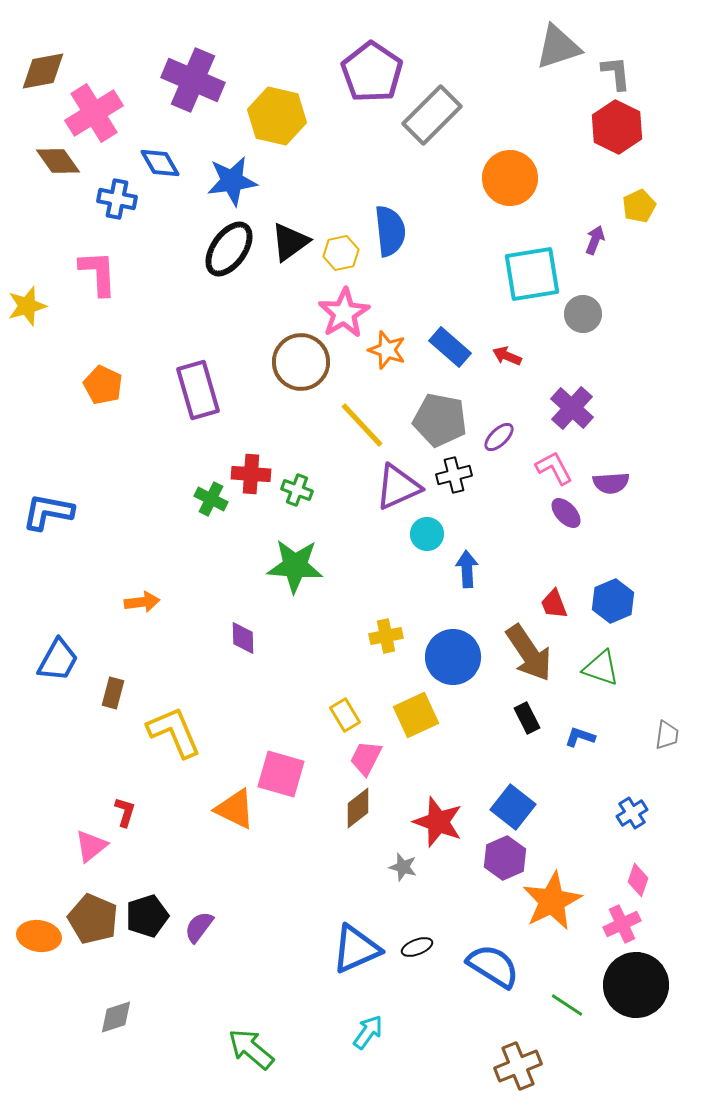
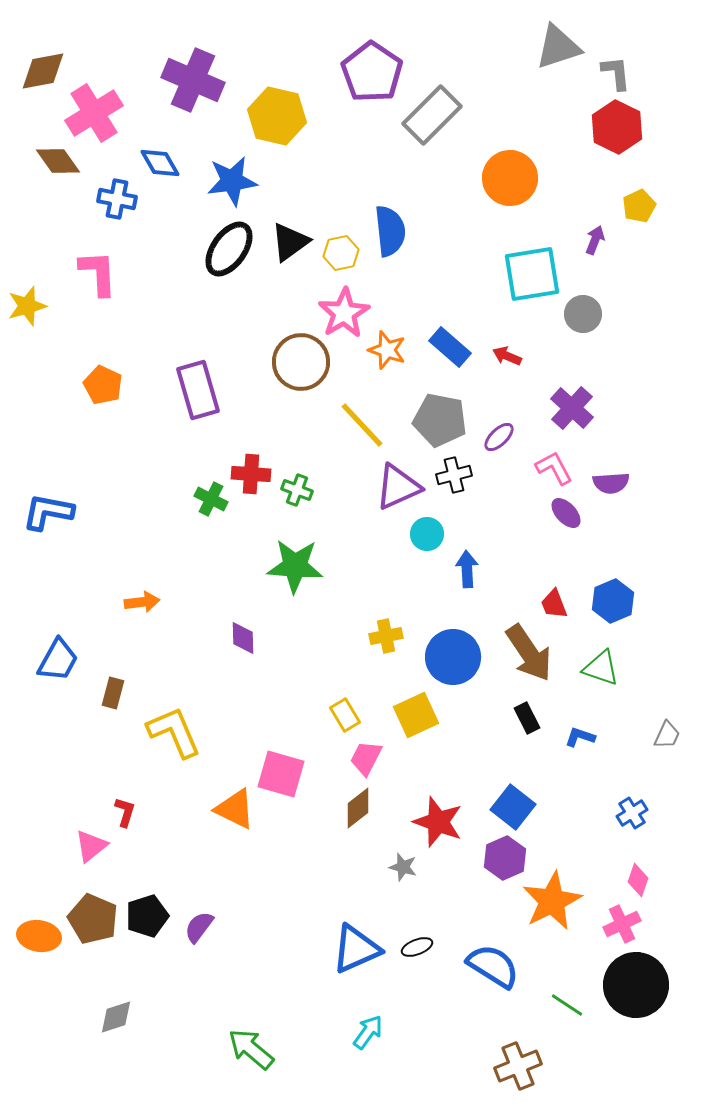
gray trapezoid at (667, 735): rotated 16 degrees clockwise
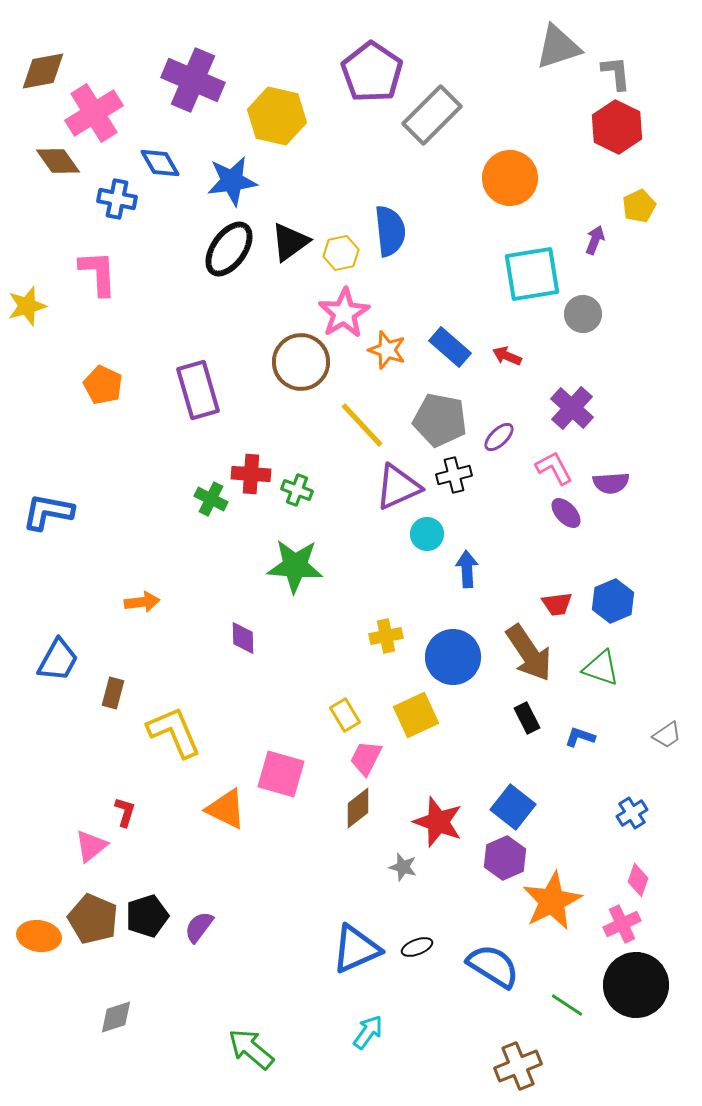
red trapezoid at (554, 604): moved 3 px right; rotated 76 degrees counterclockwise
gray trapezoid at (667, 735): rotated 32 degrees clockwise
orange triangle at (235, 809): moved 9 px left
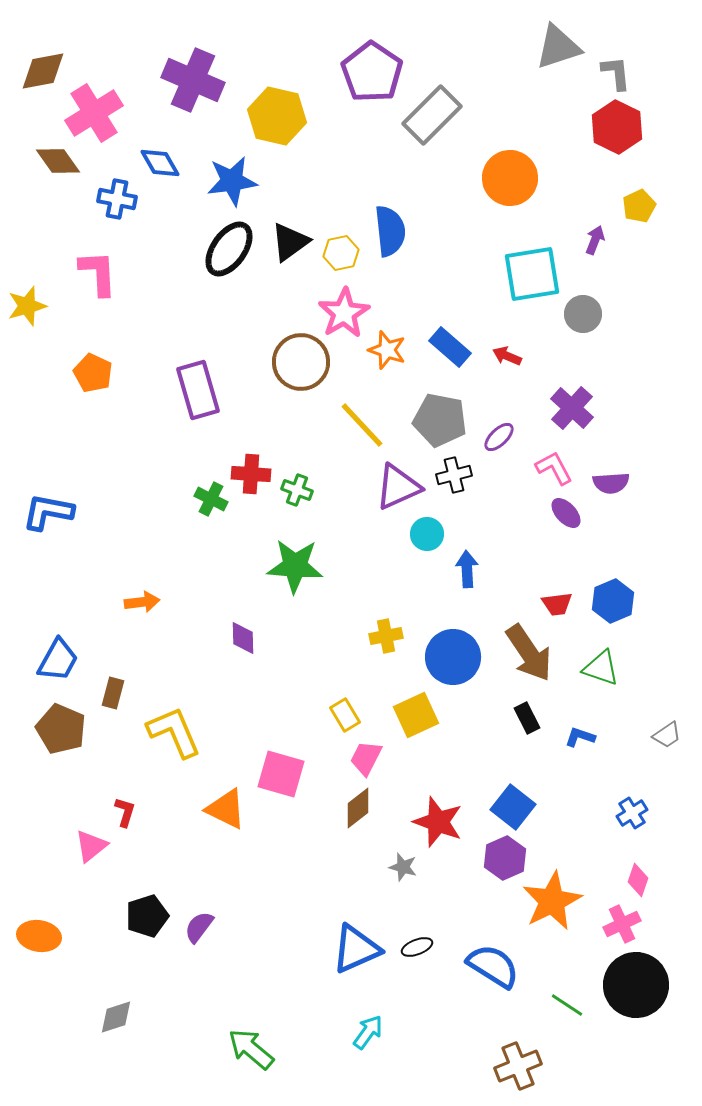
orange pentagon at (103, 385): moved 10 px left, 12 px up
brown pentagon at (93, 919): moved 32 px left, 190 px up
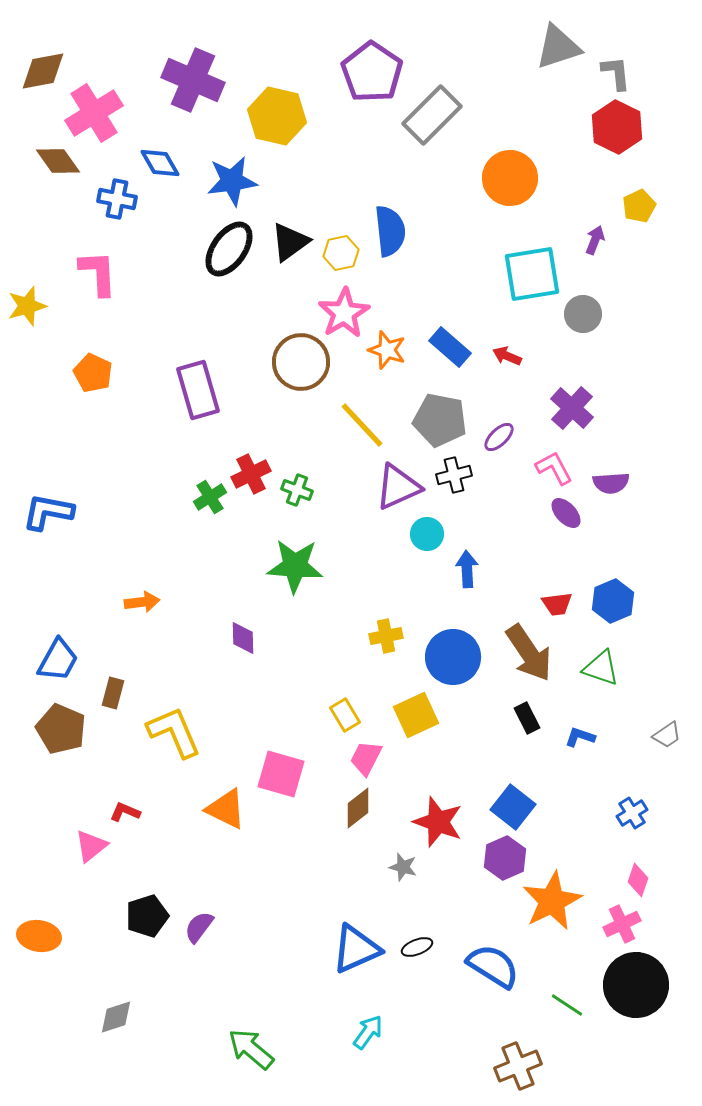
red cross at (251, 474): rotated 30 degrees counterclockwise
green cross at (211, 499): moved 1 px left, 2 px up; rotated 32 degrees clockwise
red L-shape at (125, 812): rotated 84 degrees counterclockwise
